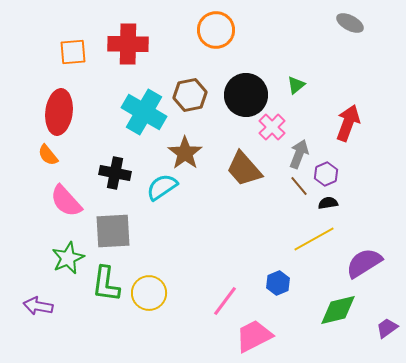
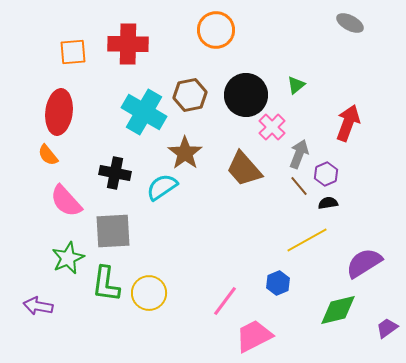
yellow line: moved 7 px left, 1 px down
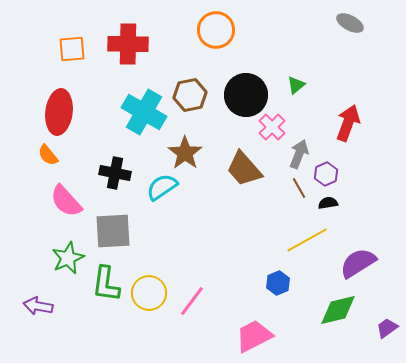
orange square: moved 1 px left, 3 px up
brown line: moved 2 px down; rotated 10 degrees clockwise
purple semicircle: moved 6 px left
pink line: moved 33 px left
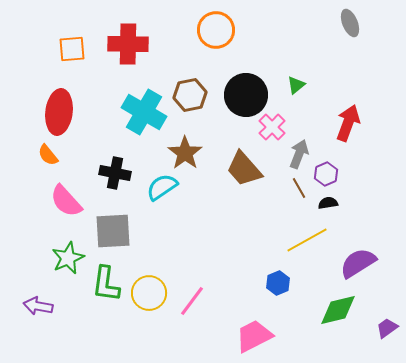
gray ellipse: rotated 40 degrees clockwise
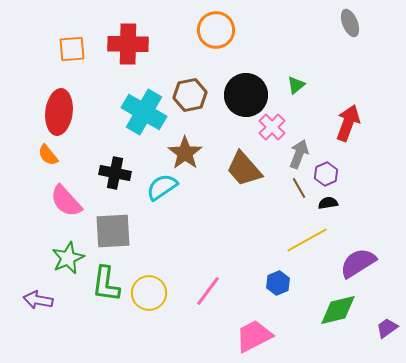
pink line: moved 16 px right, 10 px up
purple arrow: moved 6 px up
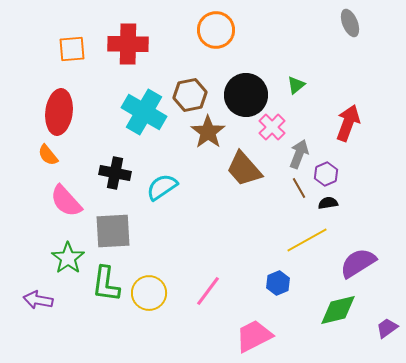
brown star: moved 23 px right, 21 px up
green star: rotated 12 degrees counterclockwise
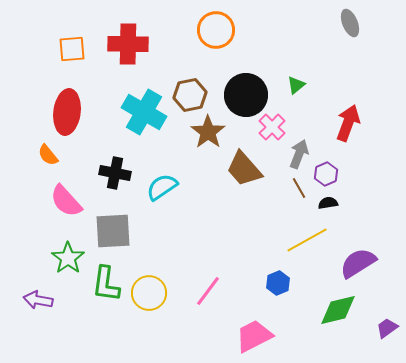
red ellipse: moved 8 px right
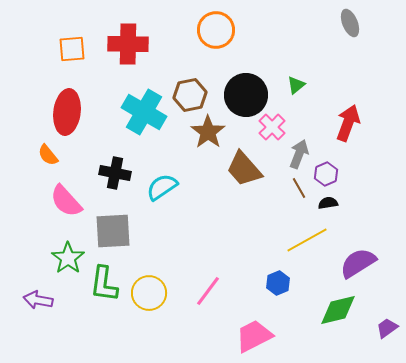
green L-shape: moved 2 px left
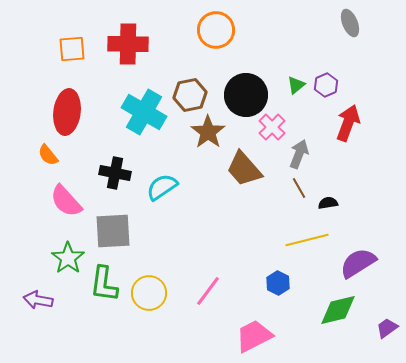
purple hexagon: moved 89 px up
yellow line: rotated 15 degrees clockwise
blue hexagon: rotated 10 degrees counterclockwise
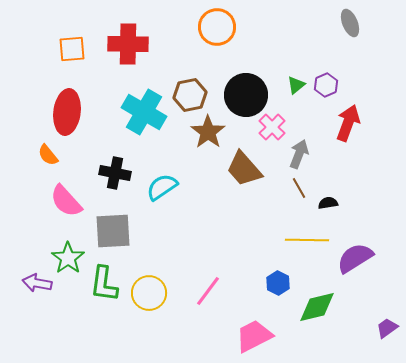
orange circle: moved 1 px right, 3 px up
yellow line: rotated 15 degrees clockwise
purple semicircle: moved 3 px left, 5 px up
purple arrow: moved 1 px left, 17 px up
green diamond: moved 21 px left, 3 px up
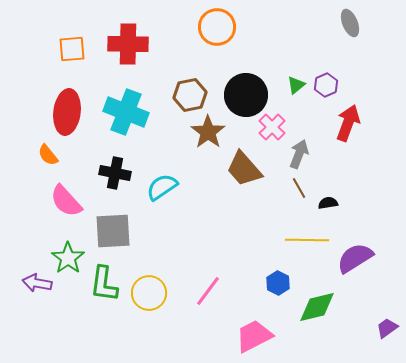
cyan cross: moved 18 px left; rotated 9 degrees counterclockwise
